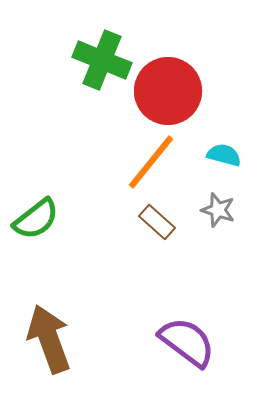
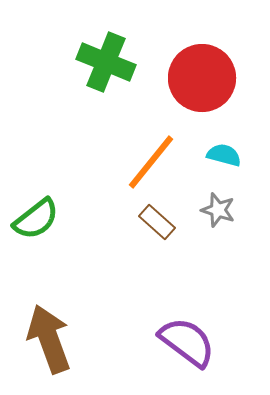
green cross: moved 4 px right, 2 px down
red circle: moved 34 px right, 13 px up
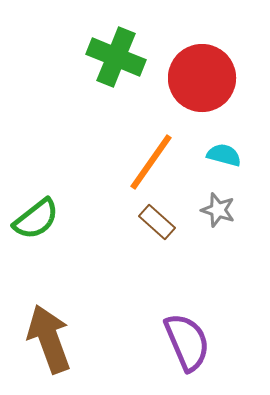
green cross: moved 10 px right, 5 px up
orange line: rotated 4 degrees counterclockwise
purple semicircle: rotated 30 degrees clockwise
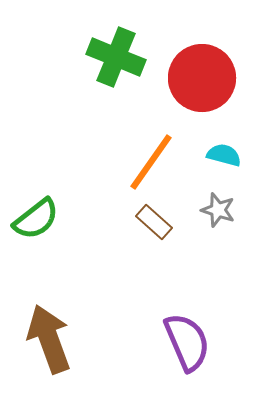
brown rectangle: moved 3 px left
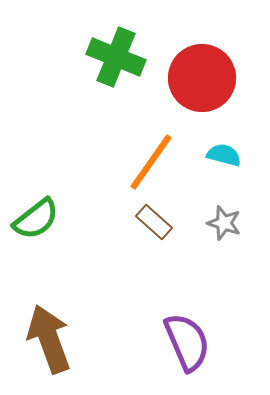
gray star: moved 6 px right, 13 px down
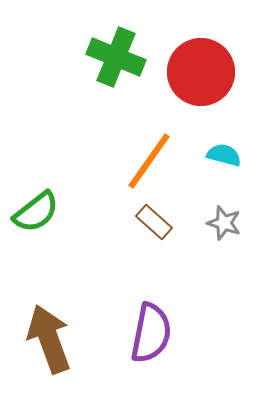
red circle: moved 1 px left, 6 px up
orange line: moved 2 px left, 1 px up
green semicircle: moved 7 px up
purple semicircle: moved 36 px left, 9 px up; rotated 34 degrees clockwise
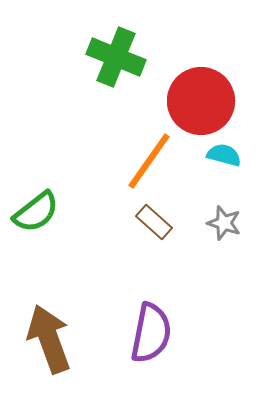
red circle: moved 29 px down
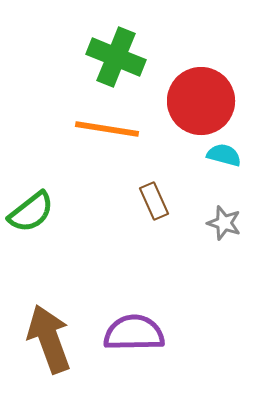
orange line: moved 42 px left, 32 px up; rotated 64 degrees clockwise
green semicircle: moved 5 px left
brown rectangle: moved 21 px up; rotated 24 degrees clockwise
purple semicircle: moved 17 px left; rotated 102 degrees counterclockwise
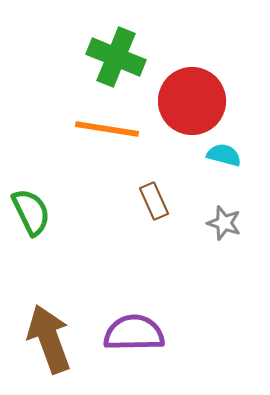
red circle: moved 9 px left
green semicircle: rotated 78 degrees counterclockwise
